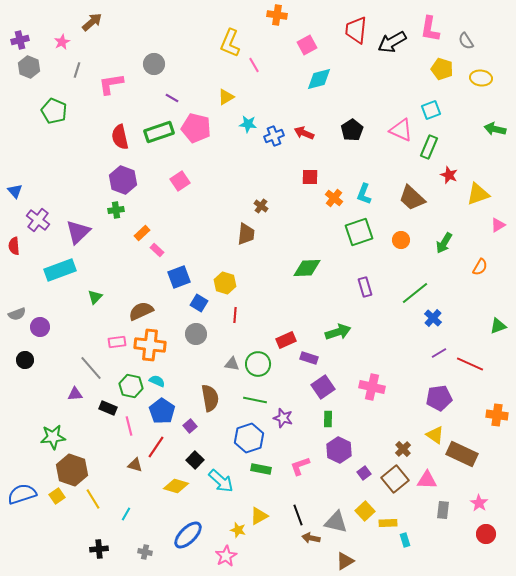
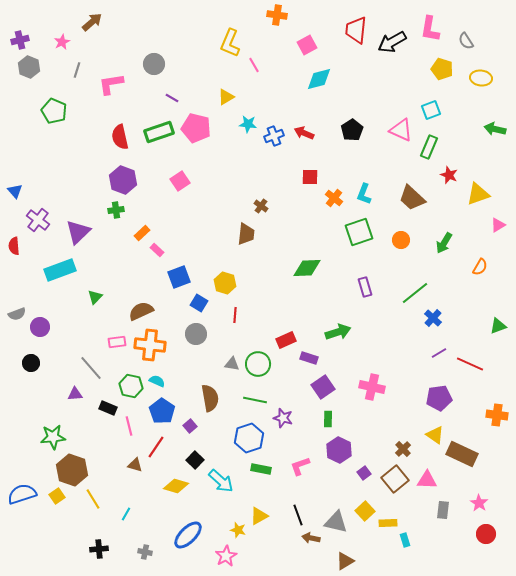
black circle at (25, 360): moved 6 px right, 3 px down
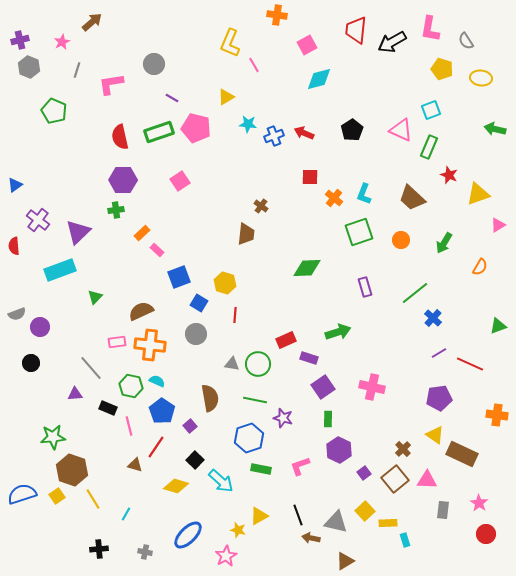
purple hexagon at (123, 180): rotated 20 degrees counterclockwise
blue triangle at (15, 191): moved 6 px up; rotated 35 degrees clockwise
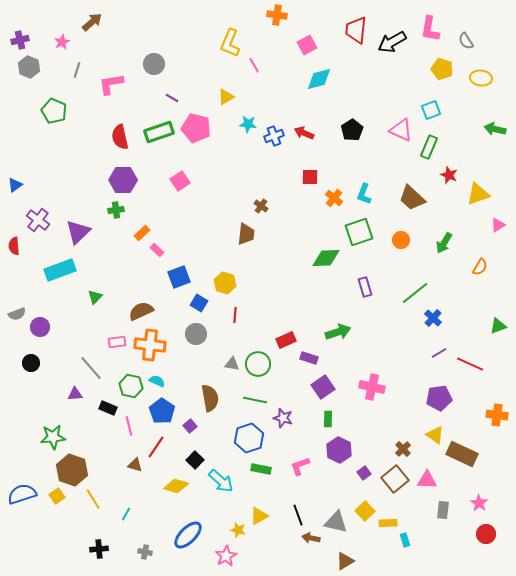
green diamond at (307, 268): moved 19 px right, 10 px up
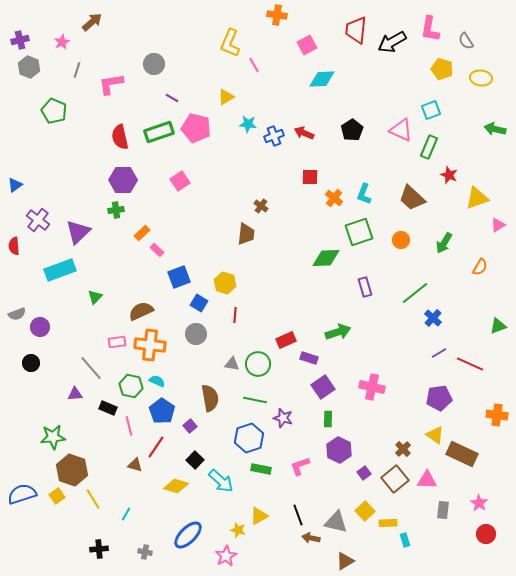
cyan diamond at (319, 79): moved 3 px right; rotated 12 degrees clockwise
yellow triangle at (478, 194): moved 1 px left, 4 px down
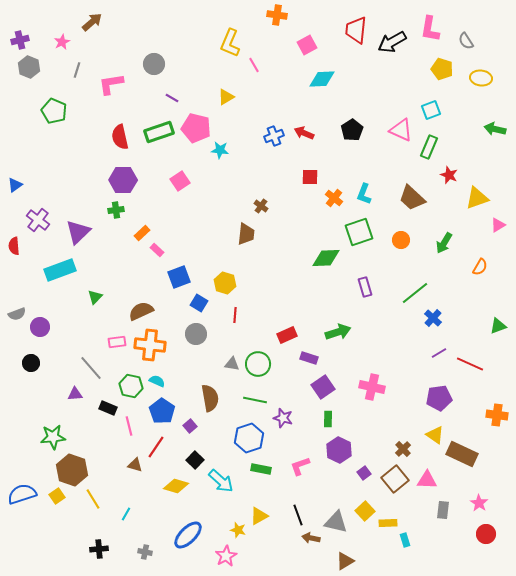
cyan star at (248, 124): moved 28 px left, 26 px down
red rectangle at (286, 340): moved 1 px right, 5 px up
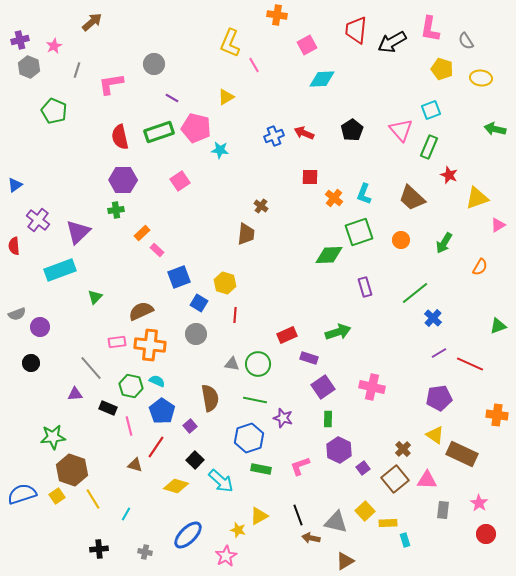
pink star at (62, 42): moved 8 px left, 4 px down
pink triangle at (401, 130): rotated 25 degrees clockwise
green diamond at (326, 258): moved 3 px right, 3 px up
purple square at (364, 473): moved 1 px left, 5 px up
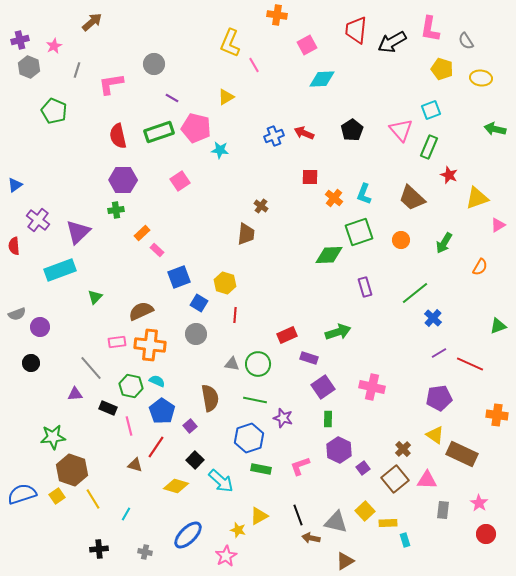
red semicircle at (120, 137): moved 2 px left, 1 px up
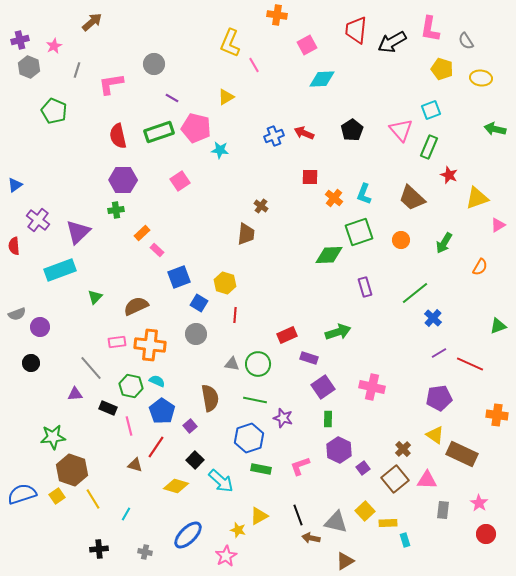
brown semicircle at (141, 311): moved 5 px left, 5 px up
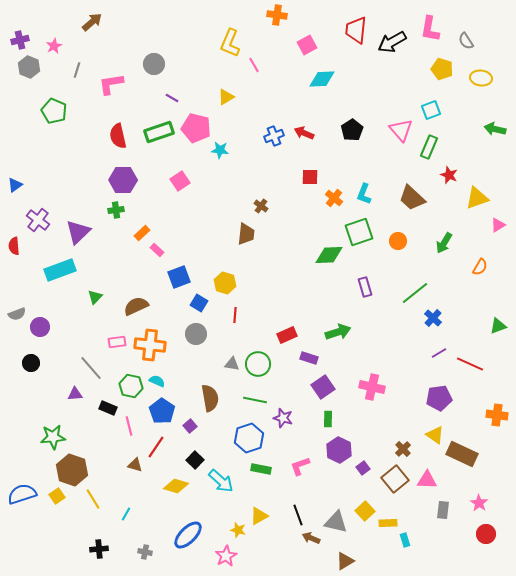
orange circle at (401, 240): moved 3 px left, 1 px down
brown arrow at (311, 538): rotated 12 degrees clockwise
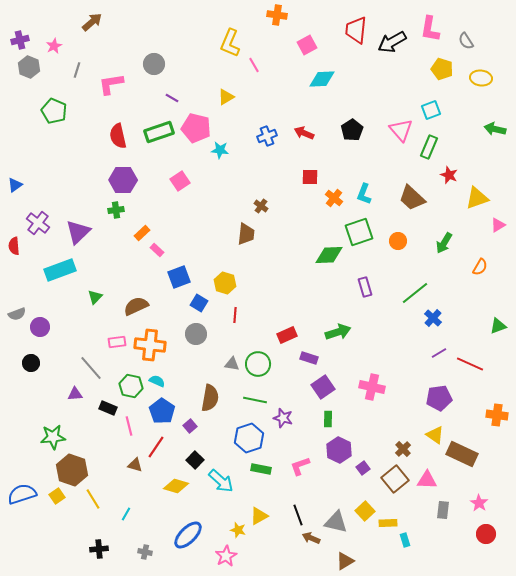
blue cross at (274, 136): moved 7 px left
purple cross at (38, 220): moved 3 px down
brown semicircle at (210, 398): rotated 20 degrees clockwise
